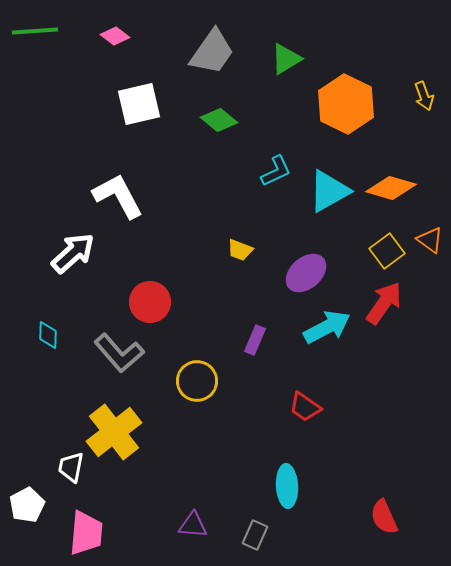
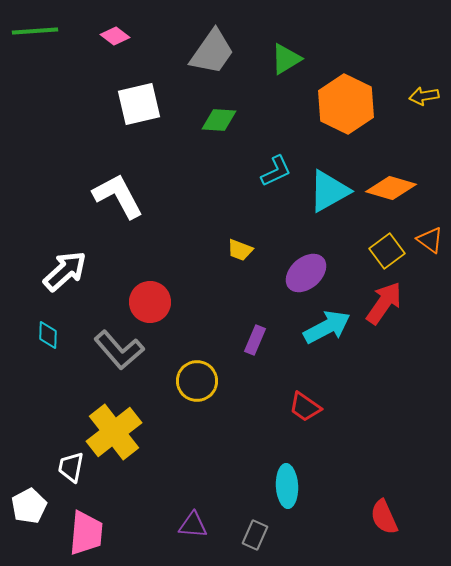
yellow arrow: rotated 100 degrees clockwise
green diamond: rotated 36 degrees counterclockwise
white arrow: moved 8 px left, 18 px down
gray L-shape: moved 3 px up
white pentagon: moved 2 px right, 1 px down
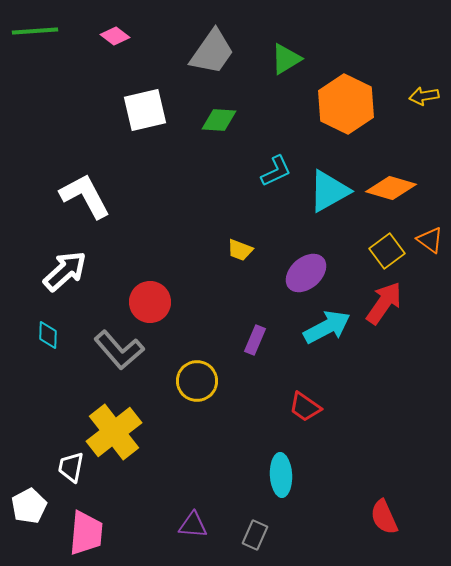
white square: moved 6 px right, 6 px down
white L-shape: moved 33 px left
cyan ellipse: moved 6 px left, 11 px up
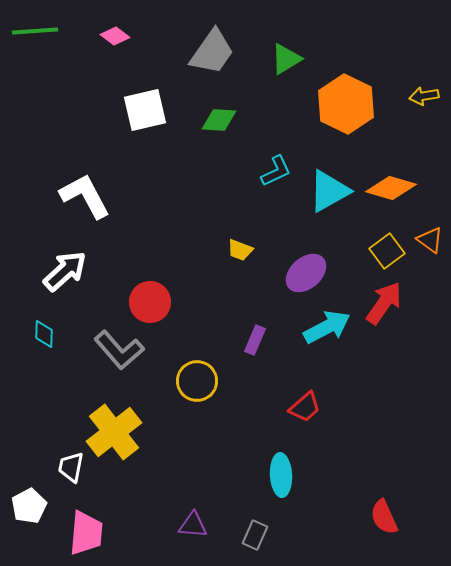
cyan diamond: moved 4 px left, 1 px up
red trapezoid: rotated 76 degrees counterclockwise
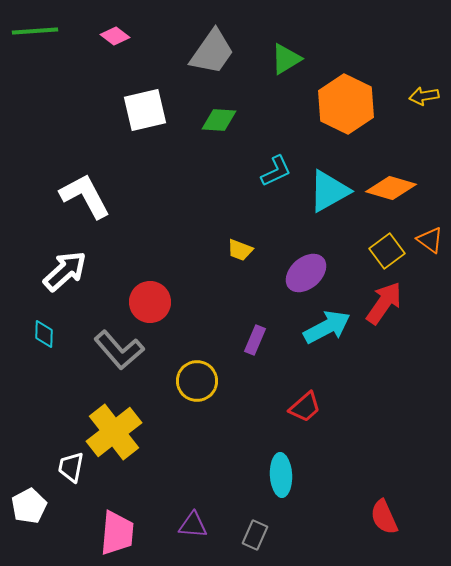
pink trapezoid: moved 31 px right
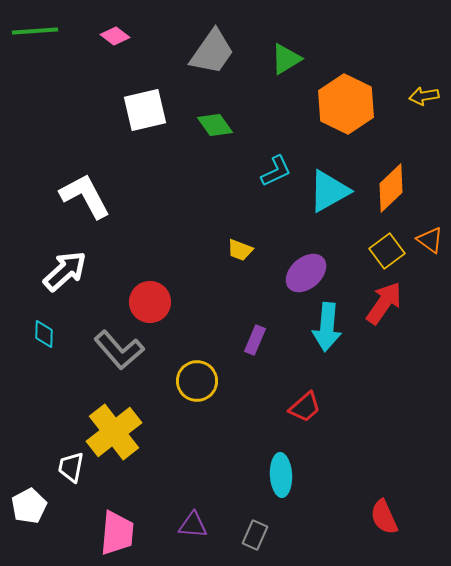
green diamond: moved 4 px left, 5 px down; rotated 51 degrees clockwise
orange diamond: rotated 60 degrees counterclockwise
cyan arrow: rotated 123 degrees clockwise
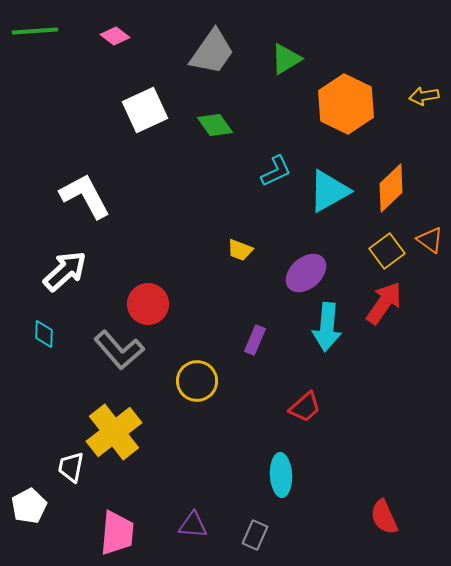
white square: rotated 12 degrees counterclockwise
red circle: moved 2 px left, 2 px down
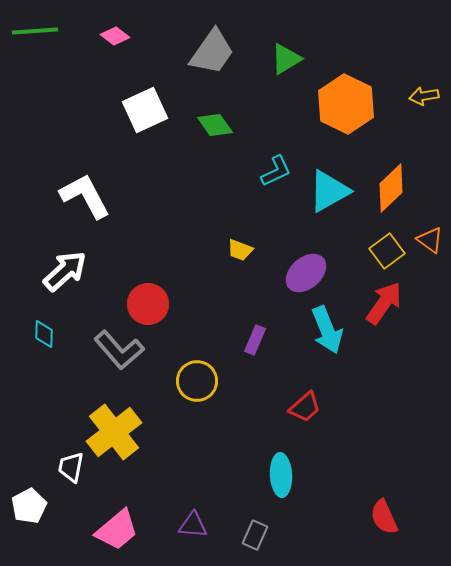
cyan arrow: moved 3 px down; rotated 27 degrees counterclockwise
pink trapezoid: moved 3 px up; rotated 45 degrees clockwise
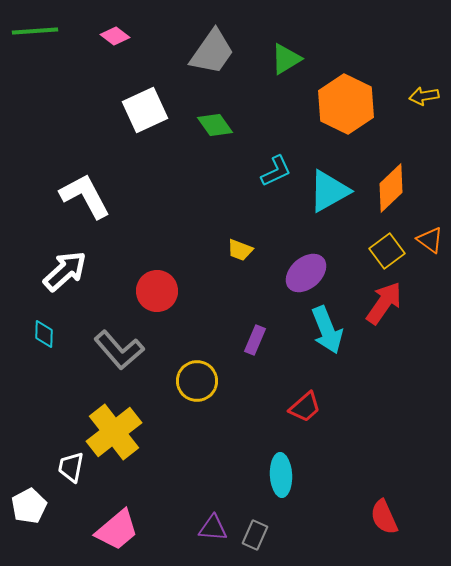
red circle: moved 9 px right, 13 px up
purple triangle: moved 20 px right, 3 px down
